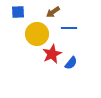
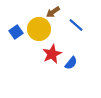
blue square: moved 2 px left, 20 px down; rotated 32 degrees counterclockwise
blue line: moved 7 px right, 3 px up; rotated 42 degrees clockwise
yellow circle: moved 2 px right, 5 px up
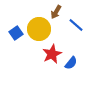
brown arrow: moved 3 px right; rotated 24 degrees counterclockwise
blue square: moved 1 px down
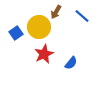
blue line: moved 6 px right, 9 px up
yellow circle: moved 2 px up
red star: moved 8 px left
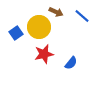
brown arrow: rotated 96 degrees counterclockwise
red star: rotated 12 degrees clockwise
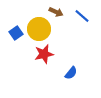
yellow circle: moved 2 px down
blue semicircle: moved 10 px down
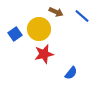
blue square: moved 1 px left, 1 px down
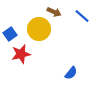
brown arrow: moved 2 px left
blue square: moved 5 px left
red star: moved 23 px left
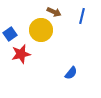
blue line: rotated 63 degrees clockwise
yellow circle: moved 2 px right, 1 px down
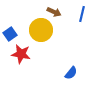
blue line: moved 2 px up
red star: rotated 24 degrees clockwise
